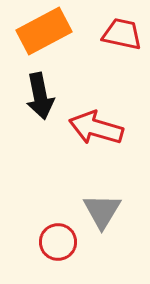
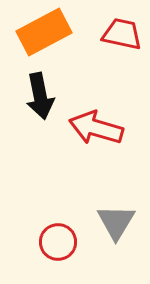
orange rectangle: moved 1 px down
gray triangle: moved 14 px right, 11 px down
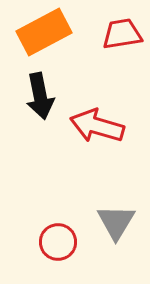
red trapezoid: rotated 21 degrees counterclockwise
red arrow: moved 1 px right, 2 px up
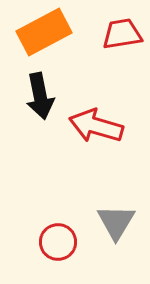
red arrow: moved 1 px left
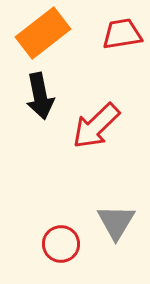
orange rectangle: moved 1 px left, 1 px down; rotated 10 degrees counterclockwise
red arrow: rotated 60 degrees counterclockwise
red circle: moved 3 px right, 2 px down
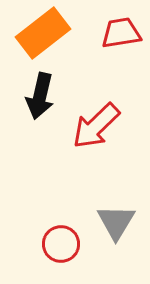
red trapezoid: moved 1 px left, 1 px up
black arrow: rotated 24 degrees clockwise
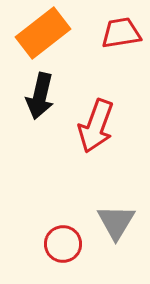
red arrow: rotated 26 degrees counterclockwise
red circle: moved 2 px right
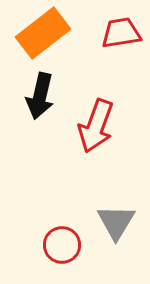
red circle: moved 1 px left, 1 px down
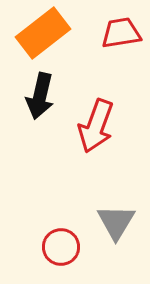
red circle: moved 1 px left, 2 px down
